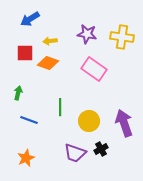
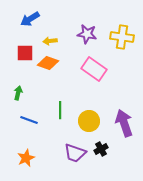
green line: moved 3 px down
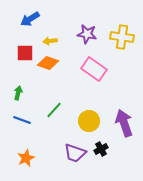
green line: moved 6 px left; rotated 42 degrees clockwise
blue line: moved 7 px left
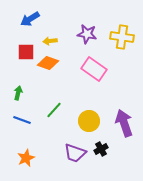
red square: moved 1 px right, 1 px up
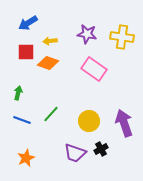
blue arrow: moved 2 px left, 4 px down
green line: moved 3 px left, 4 px down
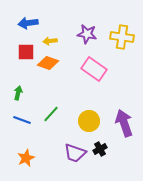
blue arrow: rotated 24 degrees clockwise
black cross: moved 1 px left
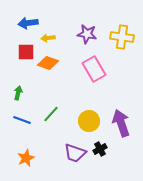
yellow arrow: moved 2 px left, 3 px up
pink rectangle: rotated 25 degrees clockwise
purple arrow: moved 3 px left
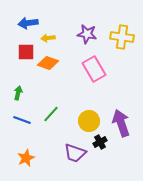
black cross: moved 7 px up
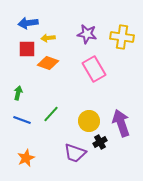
red square: moved 1 px right, 3 px up
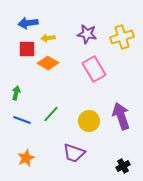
yellow cross: rotated 25 degrees counterclockwise
orange diamond: rotated 10 degrees clockwise
green arrow: moved 2 px left
purple arrow: moved 7 px up
black cross: moved 23 px right, 24 px down
purple trapezoid: moved 1 px left
